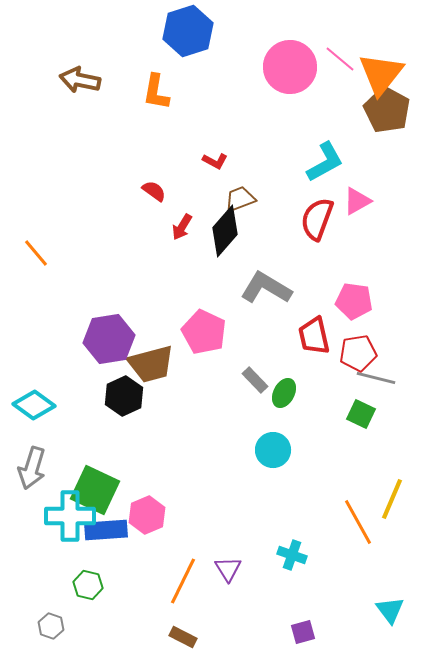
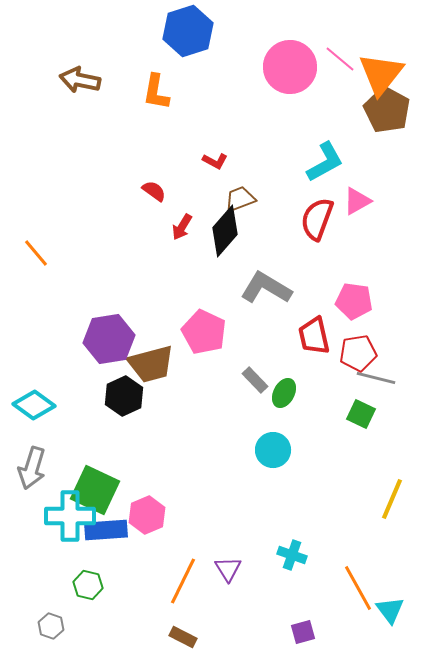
orange line at (358, 522): moved 66 px down
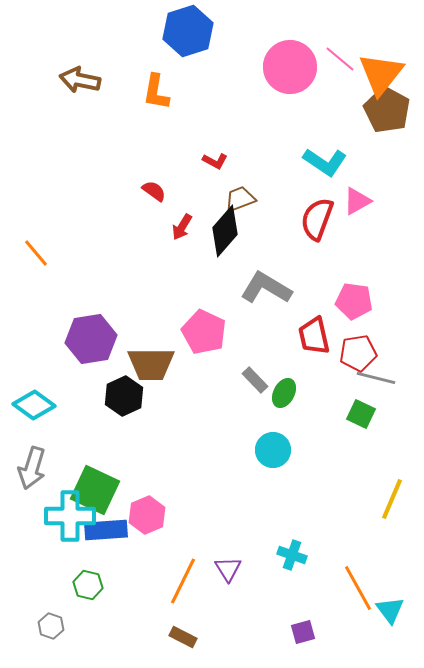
cyan L-shape at (325, 162): rotated 63 degrees clockwise
purple hexagon at (109, 339): moved 18 px left
brown trapezoid at (151, 364): rotated 15 degrees clockwise
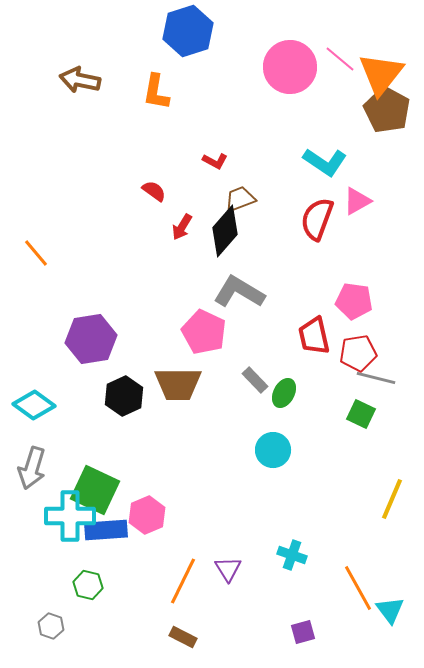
gray L-shape at (266, 288): moved 27 px left, 4 px down
brown trapezoid at (151, 364): moved 27 px right, 20 px down
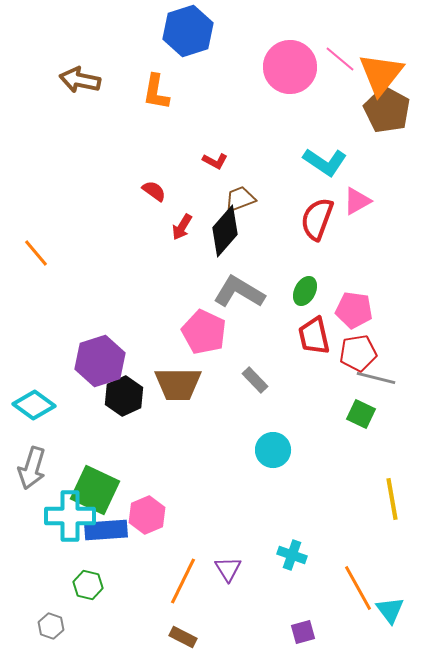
pink pentagon at (354, 301): moved 9 px down
purple hexagon at (91, 339): moved 9 px right, 22 px down; rotated 9 degrees counterclockwise
green ellipse at (284, 393): moved 21 px right, 102 px up
yellow line at (392, 499): rotated 33 degrees counterclockwise
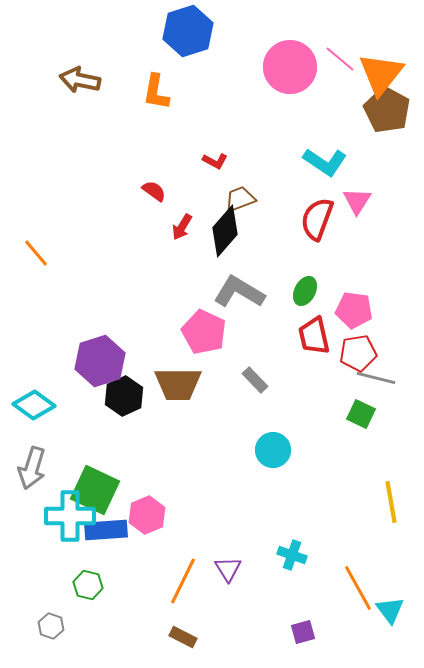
pink triangle at (357, 201): rotated 28 degrees counterclockwise
yellow line at (392, 499): moved 1 px left, 3 px down
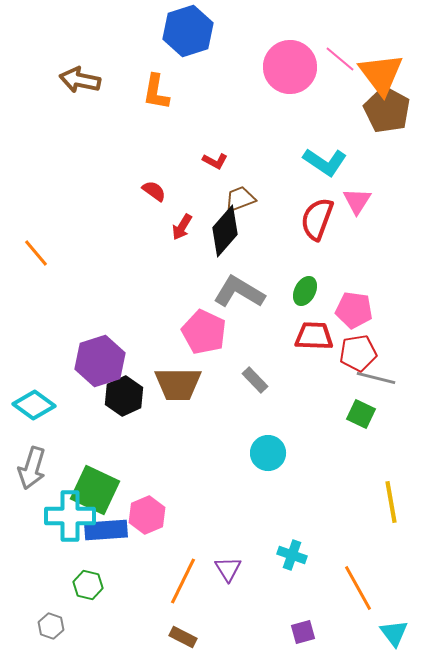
orange triangle at (381, 74): rotated 15 degrees counterclockwise
red trapezoid at (314, 336): rotated 105 degrees clockwise
cyan circle at (273, 450): moved 5 px left, 3 px down
cyan triangle at (390, 610): moved 4 px right, 23 px down
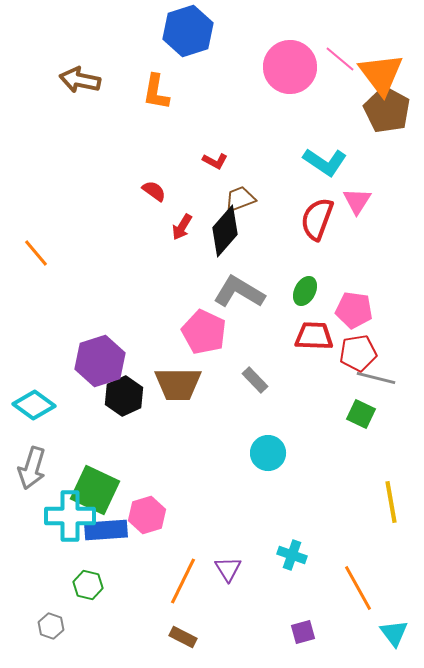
pink hexagon at (147, 515): rotated 6 degrees clockwise
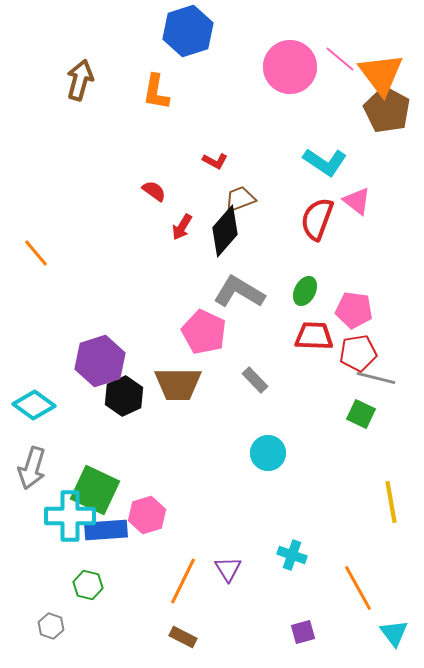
brown arrow at (80, 80): rotated 93 degrees clockwise
pink triangle at (357, 201): rotated 24 degrees counterclockwise
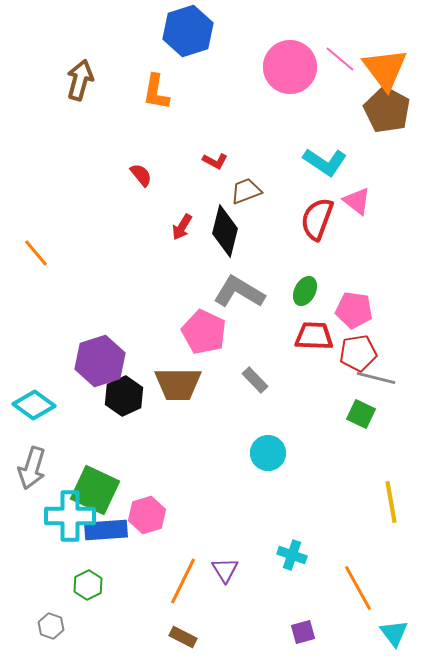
orange triangle at (381, 74): moved 4 px right, 5 px up
red semicircle at (154, 191): moved 13 px left, 16 px up; rotated 15 degrees clockwise
brown trapezoid at (240, 199): moved 6 px right, 8 px up
black diamond at (225, 231): rotated 27 degrees counterclockwise
purple triangle at (228, 569): moved 3 px left, 1 px down
green hexagon at (88, 585): rotated 20 degrees clockwise
